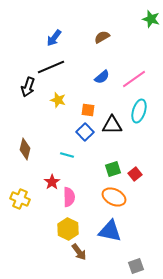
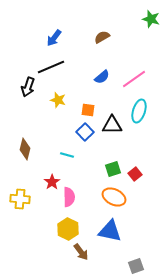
yellow cross: rotated 18 degrees counterclockwise
brown arrow: moved 2 px right
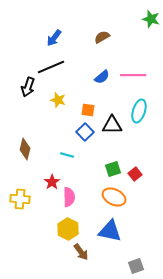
pink line: moved 1 px left, 4 px up; rotated 35 degrees clockwise
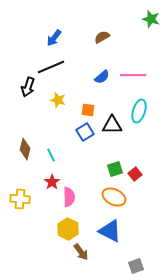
blue square: rotated 12 degrees clockwise
cyan line: moved 16 px left; rotated 48 degrees clockwise
green square: moved 2 px right
blue triangle: rotated 15 degrees clockwise
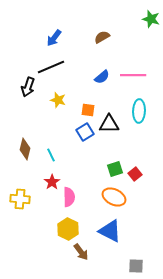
cyan ellipse: rotated 15 degrees counterclockwise
black triangle: moved 3 px left, 1 px up
gray square: rotated 21 degrees clockwise
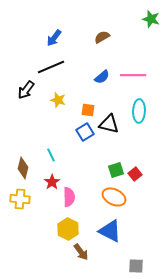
black arrow: moved 2 px left, 3 px down; rotated 18 degrees clockwise
black triangle: rotated 15 degrees clockwise
brown diamond: moved 2 px left, 19 px down
green square: moved 1 px right, 1 px down
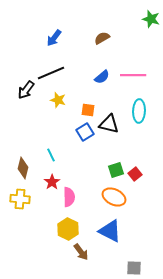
brown semicircle: moved 1 px down
black line: moved 6 px down
gray square: moved 2 px left, 2 px down
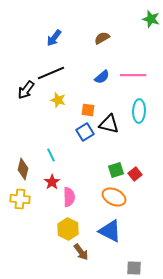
brown diamond: moved 1 px down
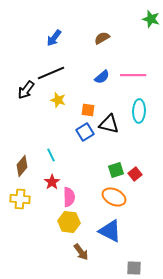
brown diamond: moved 1 px left, 3 px up; rotated 25 degrees clockwise
yellow hexagon: moved 1 px right, 7 px up; rotated 20 degrees counterclockwise
